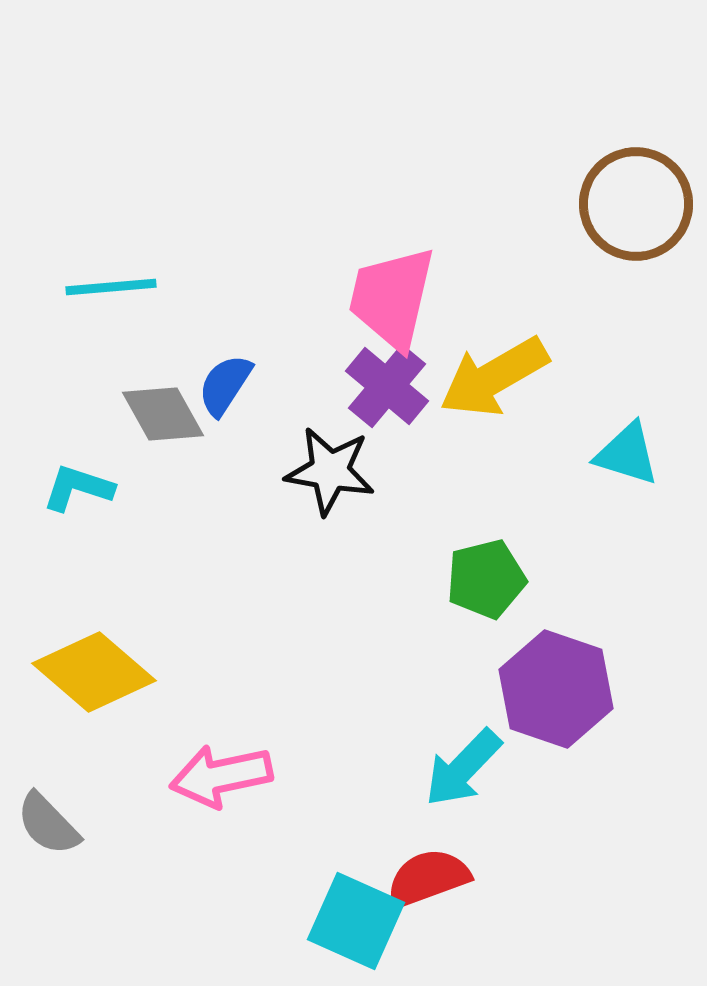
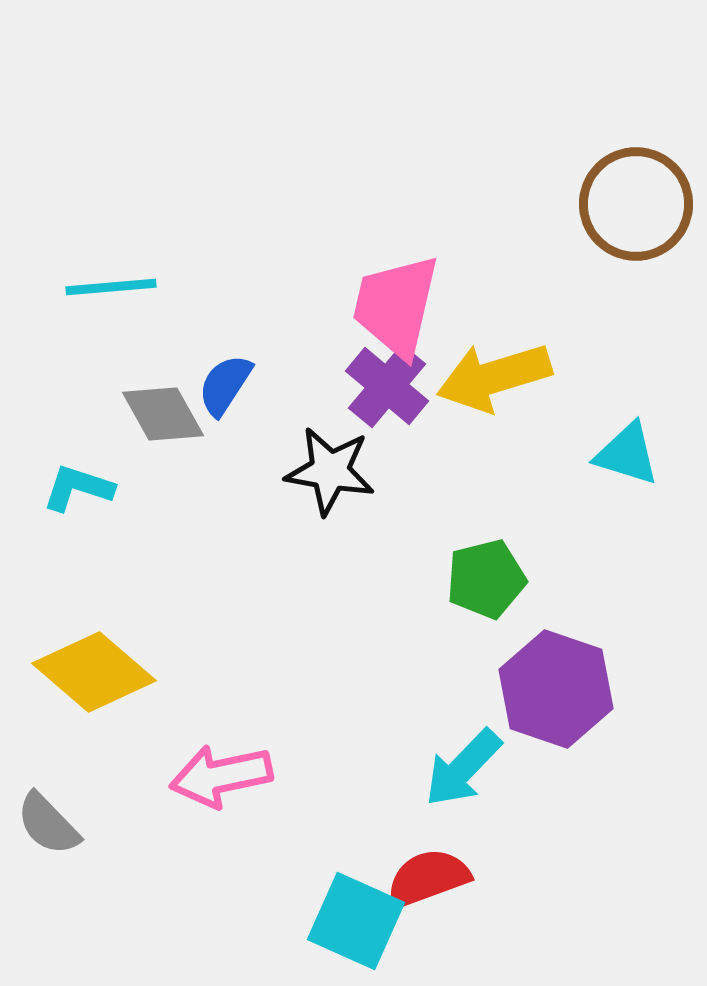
pink trapezoid: moved 4 px right, 8 px down
yellow arrow: rotated 13 degrees clockwise
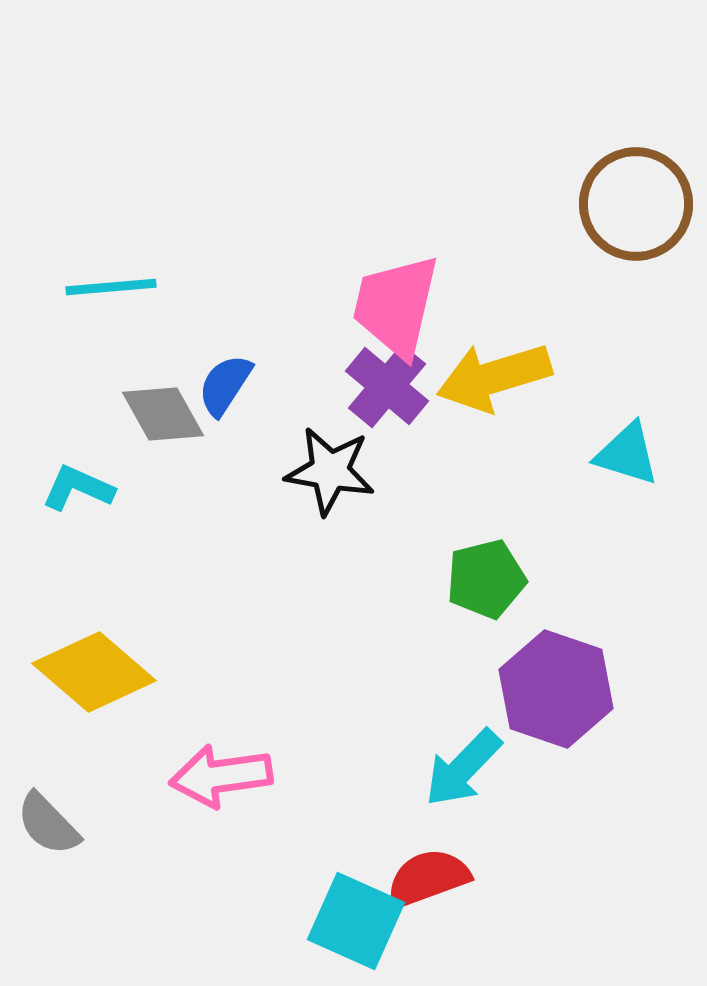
cyan L-shape: rotated 6 degrees clockwise
pink arrow: rotated 4 degrees clockwise
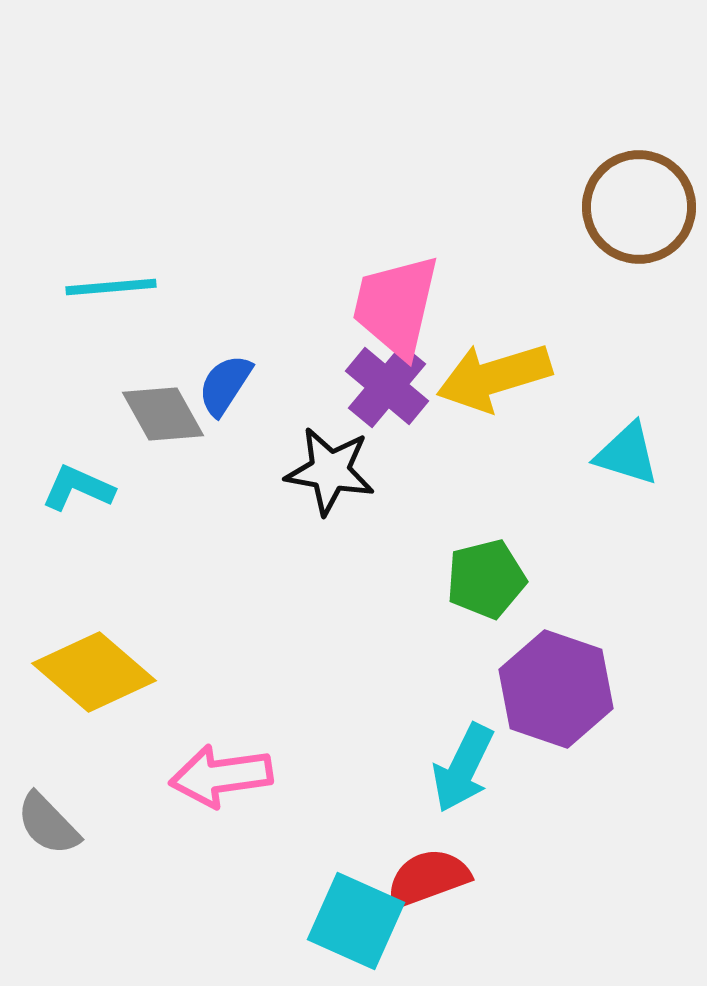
brown circle: moved 3 px right, 3 px down
cyan arrow: rotated 18 degrees counterclockwise
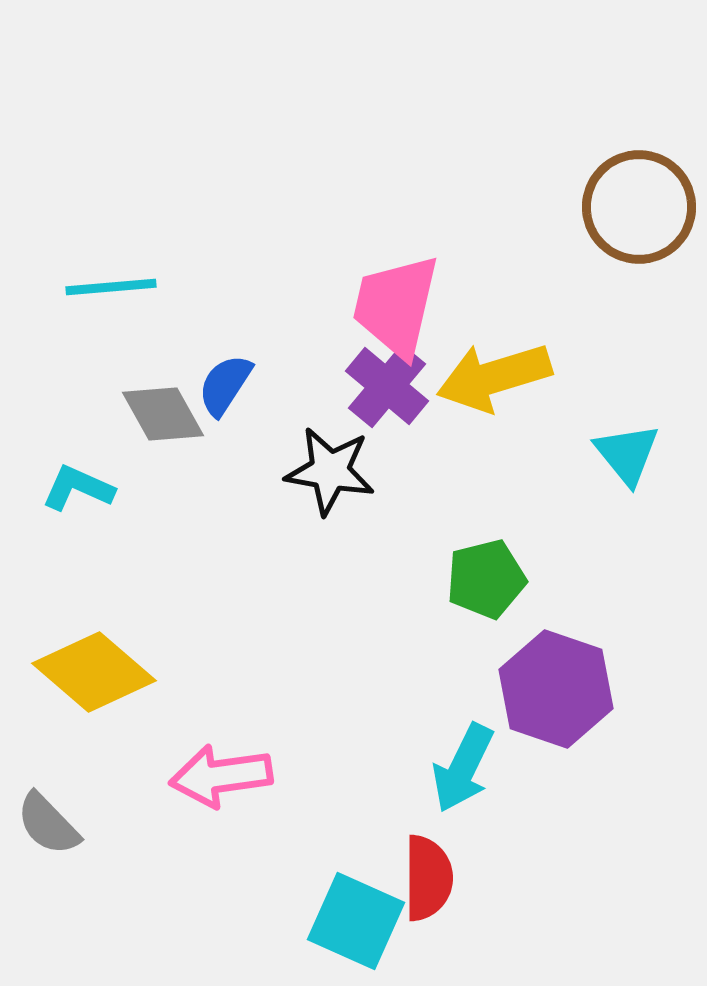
cyan triangle: rotated 34 degrees clockwise
red semicircle: rotated 110 degrees clockwise
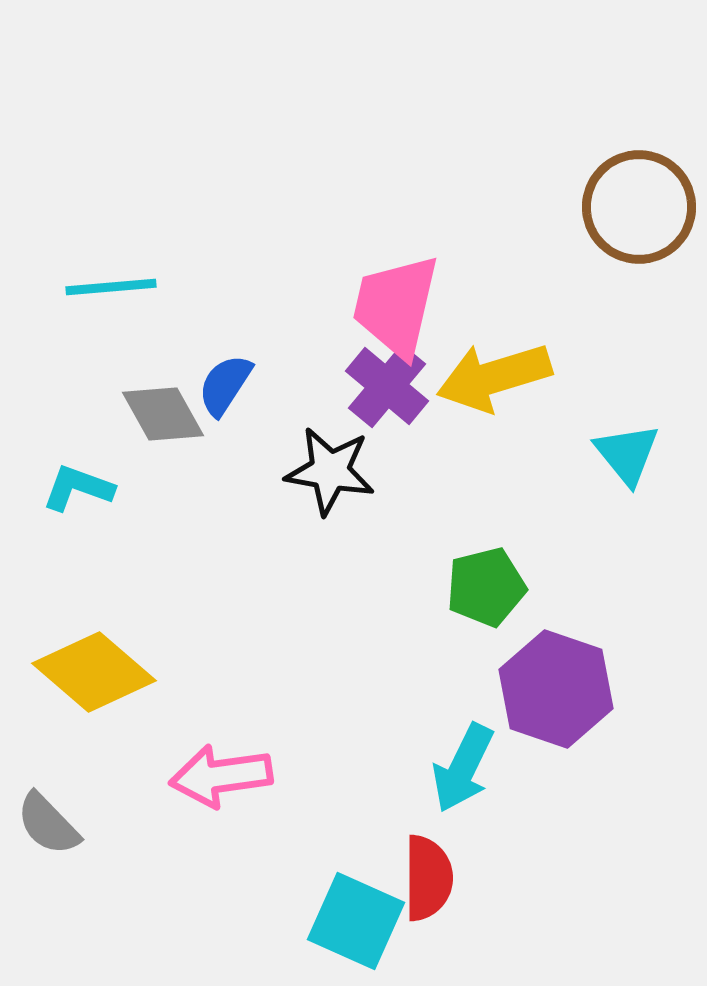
cyan L-shape: rotated 4 degrees counterclockwise
green pentagon: moved 8 px down
